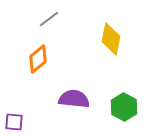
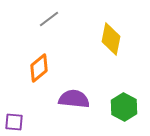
orange diamond: moved 1 px right, 9 px down
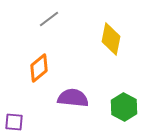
purple semicircle: moved 1 px left, 1 px up
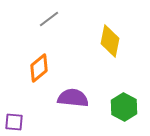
yellow diamond: moved 1 px left, 2 px down
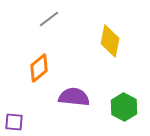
purple semicircle: moved 1 px right, 1 px up
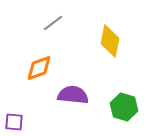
gray line: moved 4 px right, 4 px down
orange diamond: rotated 20 degrees clockwise
purple semicircle: moved 1 px left, 2 px up
green hexagon: rotated 12 degrees counterclockwise
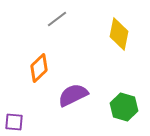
gray line: moved 4 px right, 4 px up
yellow diamond: moved 9 px right, 7 px up
orange diamond: rotated 24 degrees counterclockwise
purple semicircle: rotated 32 degrees counterclockwise
